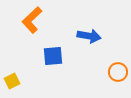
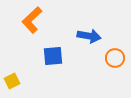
orange circle: moved 3 px left, 14 px up
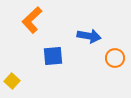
yellow square: rotated 21 degrees counterclockwise
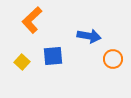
orange circle: moved 2 px left, 1 px down
yellow square: moved 10 px right, 19 px up
